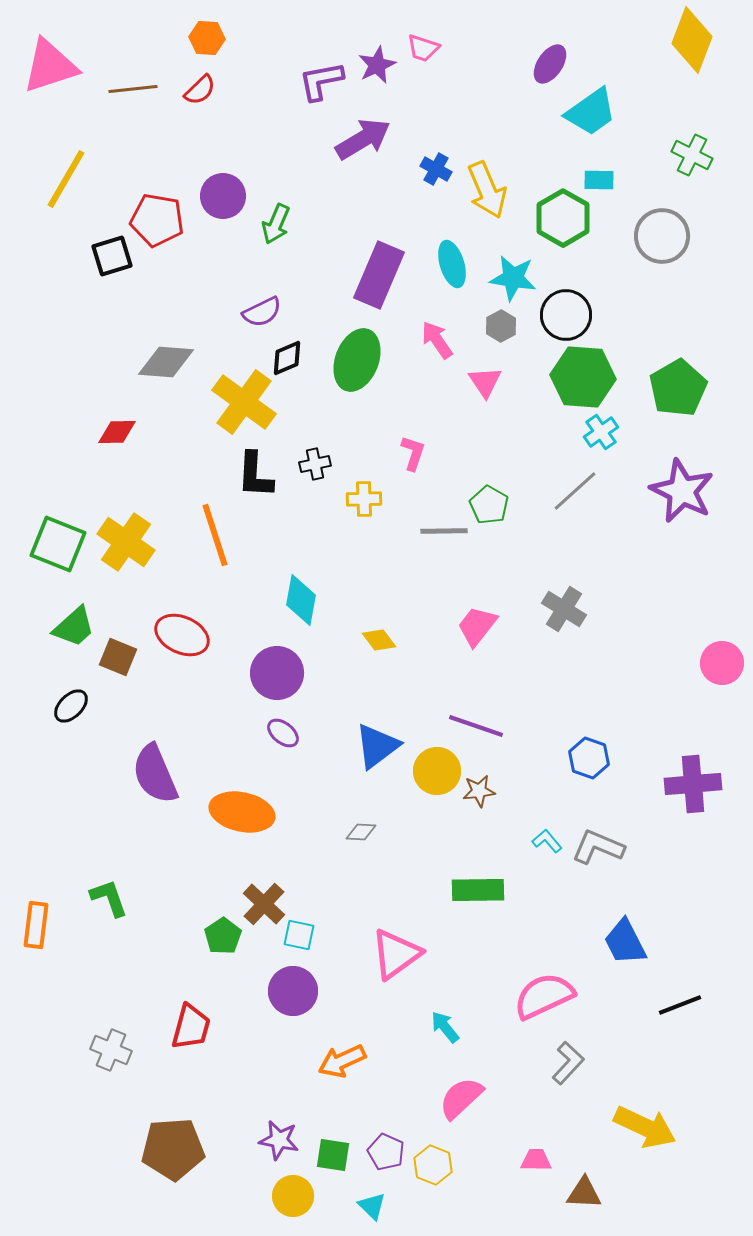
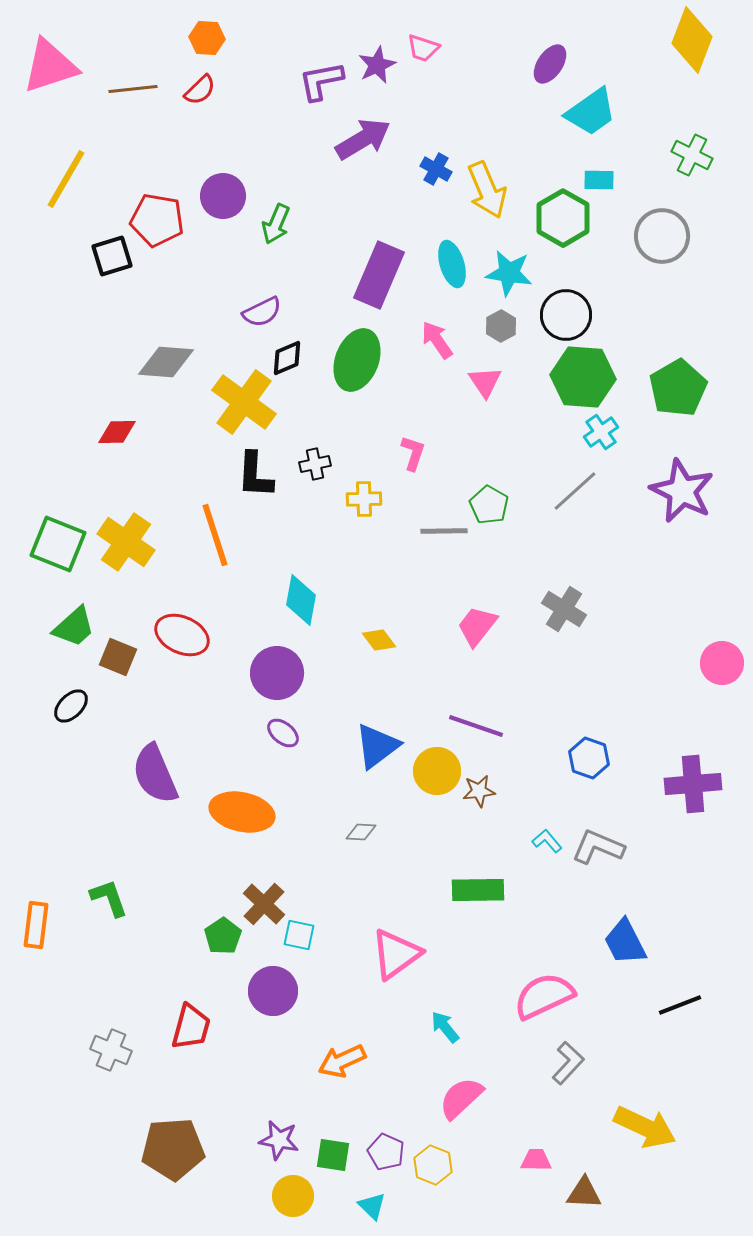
cyan star at (513, 278): moved 4 px left, 5 px up
purple circle at (293, 991): moved 20 px left
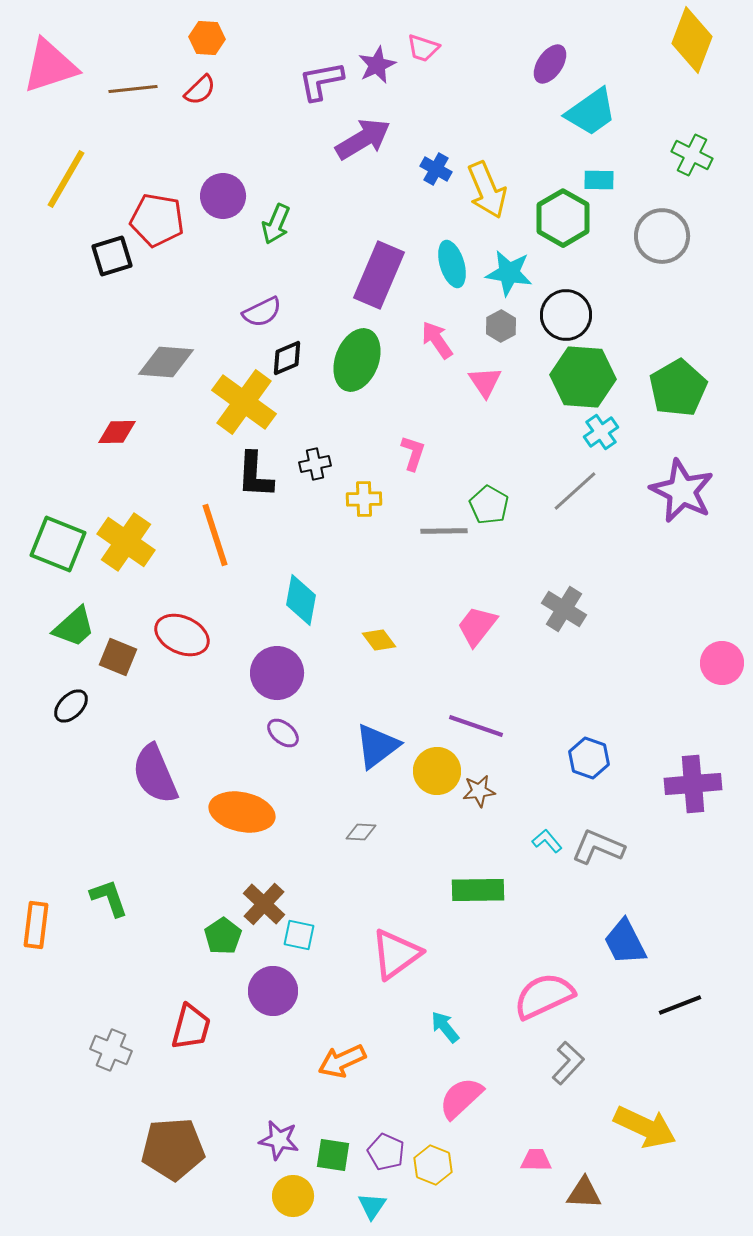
cyan triangle at (372, 1206): rotated 20 degrees clockwise
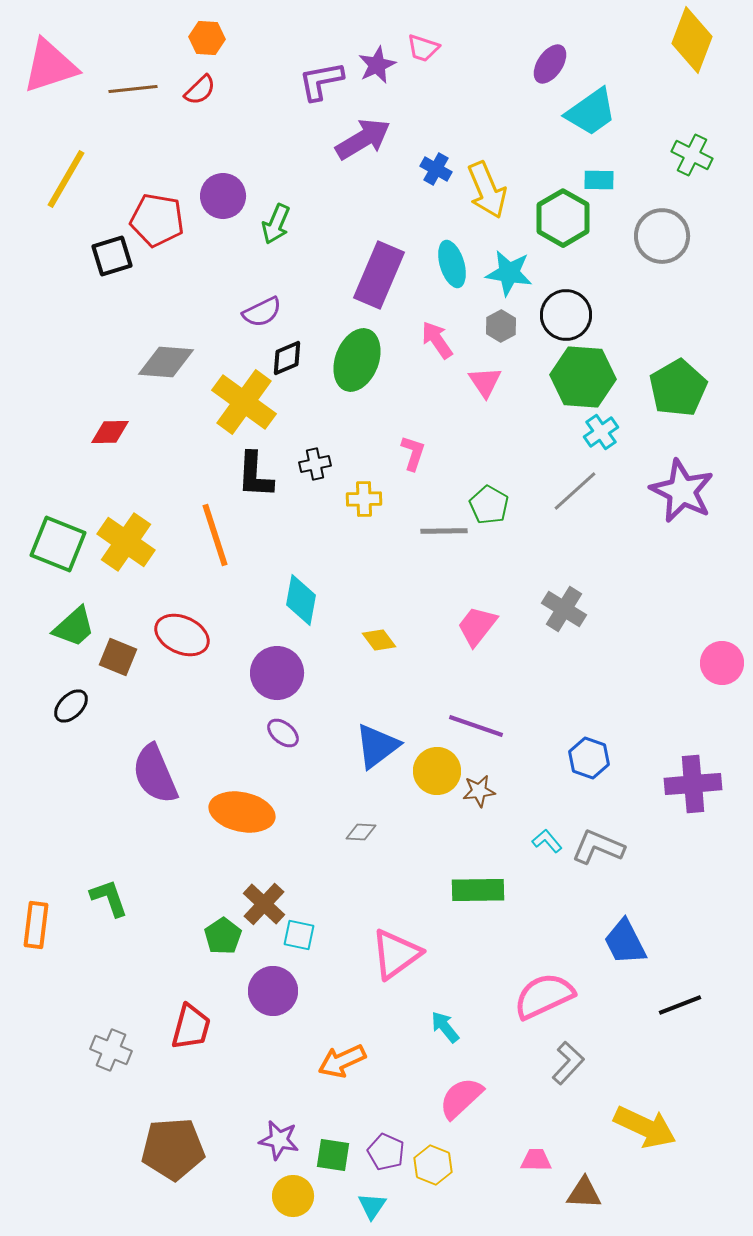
red diamond at (117, 432): moved 7 px left
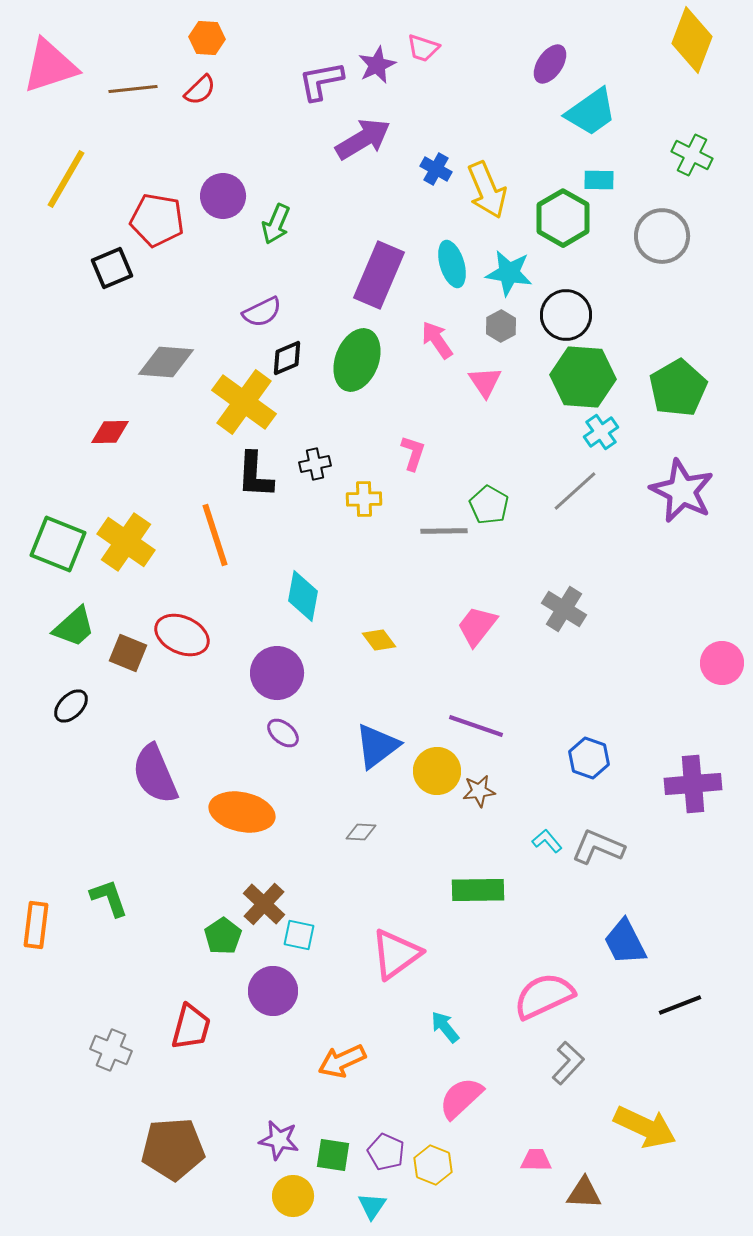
black square at (112, 256): moved 12 px down; rotated 6 degrees counterclockwise
cyan diamond at (301, 600): moved 2 px right, 4 px up
brown square at (118, 657): moved 10 px right, 4 px up
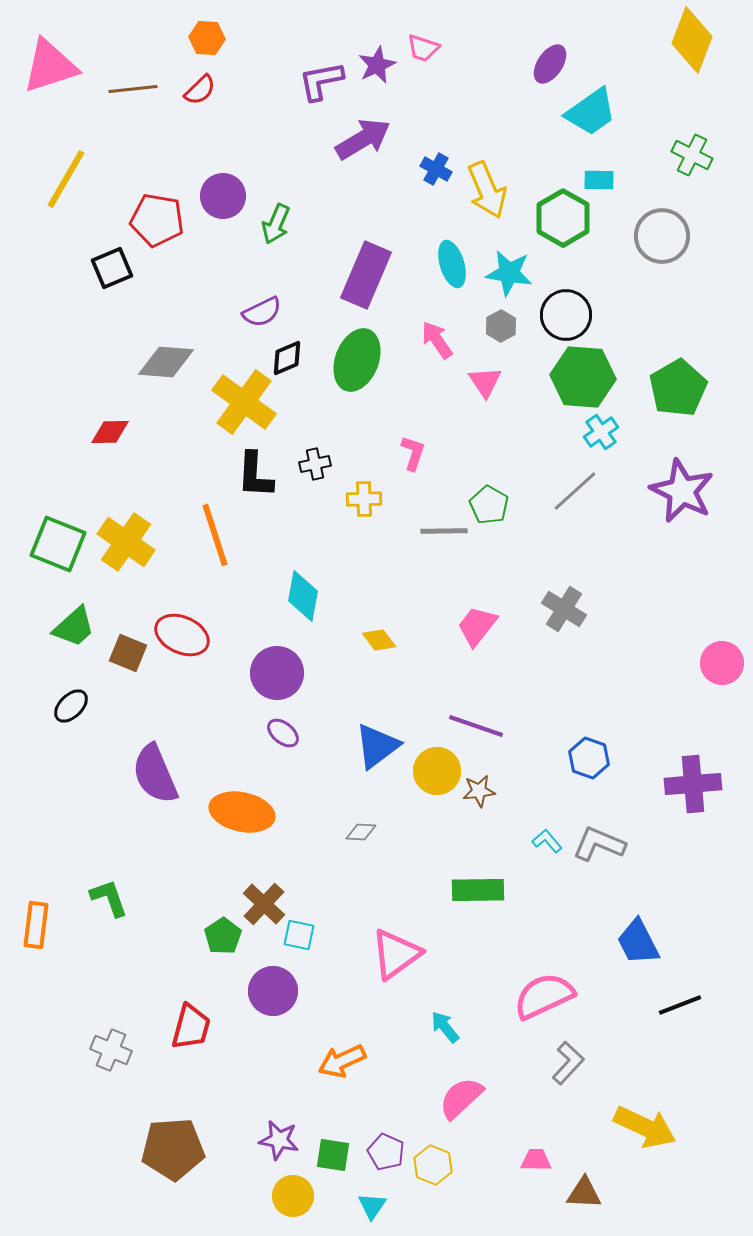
purple rectangle at (379, 275): moved 13 px left
gray L-shape at (598, 847): moved 1 px right, 3 px up
blue trapezoid at (625, 942): moved 13 px right
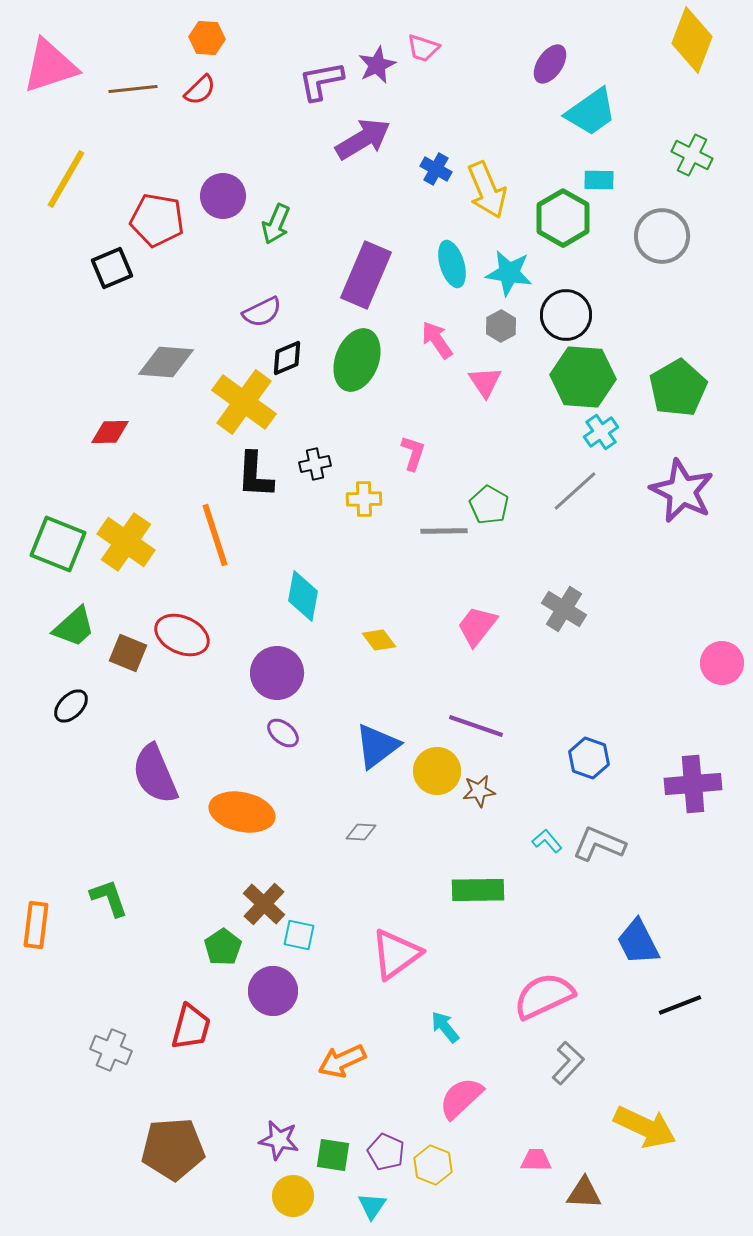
green pentagon at (223, 936): moved 11 px down
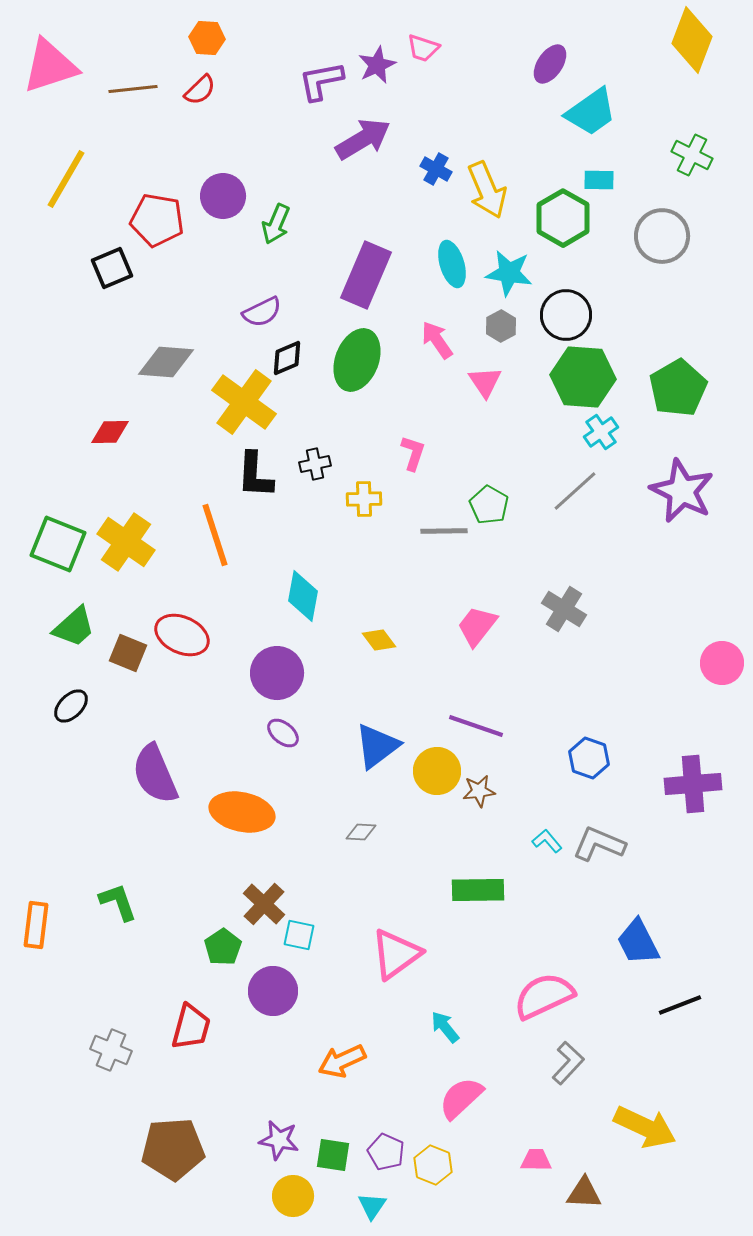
green L-shape at (109, 898): moved 9 px right, 4 px down
